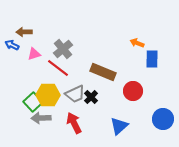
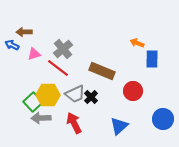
brown rectangle: moved 1 px left, 1 px up
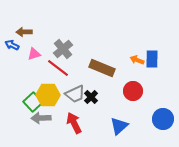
orange arrow: moved 17 px down
brown rectangle: moved 3 px up
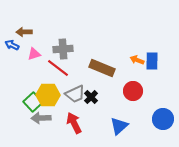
gray cross: rotated 36 degrees clockwise
blue rectangle: moved 2 px down
